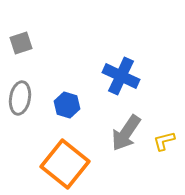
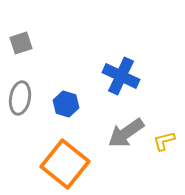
blue hexagon: moved 1 px left, 1 px up
gray arrow: rotated 21 degrees clockwise
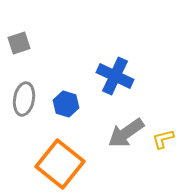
gray square: moved 2 px left
blue cross: moved 6 px left
gray ellipse: moved 4 px right, 1 px down
yellow L-shape: moved 1 px left, 2 px up
orange square: moved 5 px left
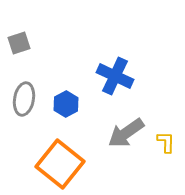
blue hexagon: rotated 15 degrees clockwise
yellow L-shape: moved 3 px right, 3 px down; rotated 105 degrees clockwise
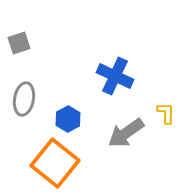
blue hexagon: moved 2 px right, 15 px down
yellow L-shape: moved 29 px up
orange square: moved 5 px left, 1 px up
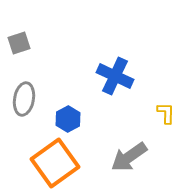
gray arrow: moved 3 px right, 24 px down
orange square: rotated 15 degrees clockwise
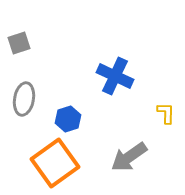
blue hexagon: rotated 10 degrees clockwise
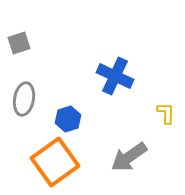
orange square: moved 1 px up
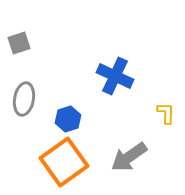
orange square: moved 9 px right
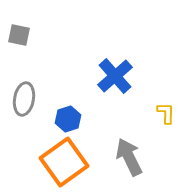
gray square: moved 8 px up; rotated 30 degrees clockwise
blue cross: rotated 24 degrees clockwise
gray arrow: rotated 99 degrees clockwise
